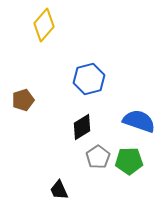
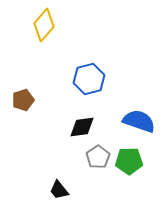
black diamond: rotated 24 degrees clockwise
black trapezoid: rotated 15 degrees counterclockwise
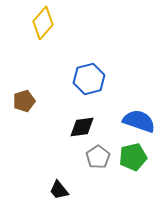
yellow diamond: moved 1 px left, 2 px up
brown pentagon: moved 1 px right, 1 px down
green pentagon: moved 4 px right, 4 px up; rotated 12 degrees counterclockwise
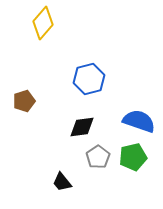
black trapezoid: moved 3 px right, 8 px up
